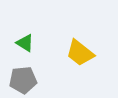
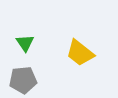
green triangle: rotated 24 degrees clockwise
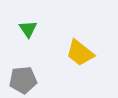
green triangle: moved 3 px right, 14 px up
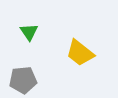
green triangle: moved 1 px right, 3 px down
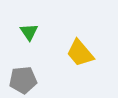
yellow trapezoid: rotated 12 degrees clockwise
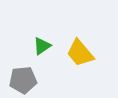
green triangle: moved 13 px right, 14 px down; rotated 30 degrees clockwise
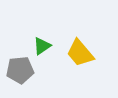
gray pentagon: moved 3 px left, 10 px up
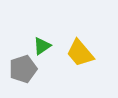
gray pentagon: moved 3 px right, 1 px up; rotated 12 degrees counterclockwise
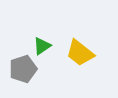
yellow trapezoid: rotated 12 degrees counterclockwise
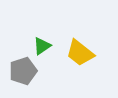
gray pentagon: moved 2 px down
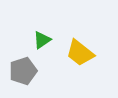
green triangle: moved 6 px up
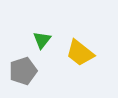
green triangle: rotated 18 degrees counterclockwise
